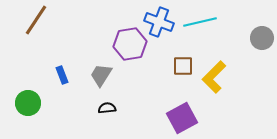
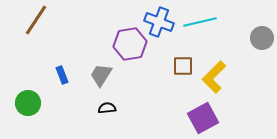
purple square: moved 21 px right
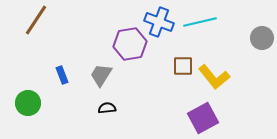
yellow L-shape: rotated 84 degrees counterclockwise
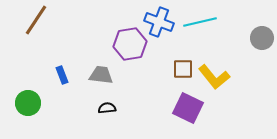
brown square: moved 3 px down
gray trapezoid: rotated 65 degrees clockwise
purple square: moved 15 px left, 10 px up; rotated 36 degrees counterclockwise
